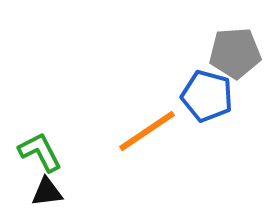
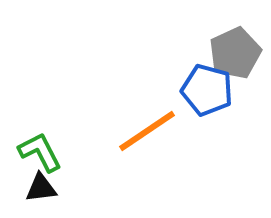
gray pentagon: rotated 21 degrees counterclockwise
blue pentagon: moved 6 px up
black triangle: moved 6 px left, 4 px up
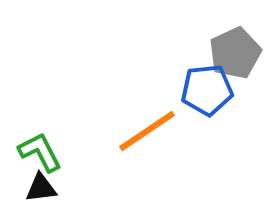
blue pentagon: rotated 21 degrees counterclockwise
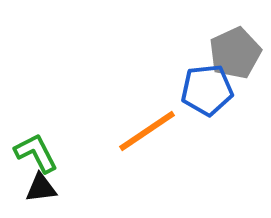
green L-shape: moved 4 px left, 1 px down
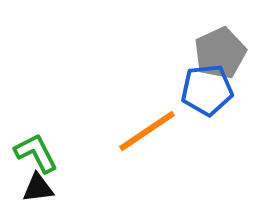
gray pentagon: moved 15 px left
black triangle: moved 3 px left
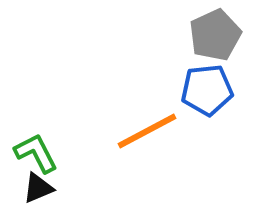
gray pentagon: moved 5 px left, 18 px up
orange line: rotated 6 degrees clockwise
black triangle: rotated 16 degrees counterclockwise
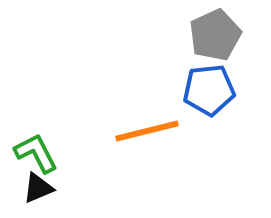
blue pentagon: moved 2 px right
orange line: rotated 14 degrees clockwise
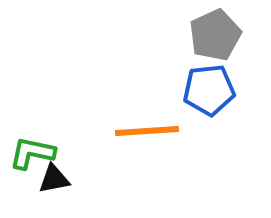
orange line: rotated 10 degrees clockwise
green L-shape: moved 4 px left; rotated 51 degrees counterclockwise
black triangle: moved 16 px right, 9 px up; rotated 12 degrees clockwise
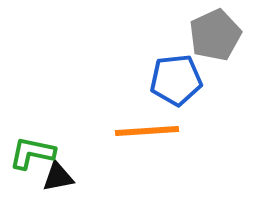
blue pentagon: moved 33 px left, 10 px up
black triangle: moved 4 px right, 2 px up
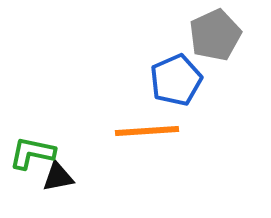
blue pentagon: rotated 18 degrees counterclockwise
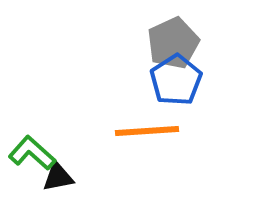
gray pentagon: moved 42 px left, 8 px down
blue pentagon: rotated 9 degrees counterclockwise
green L-shape: rotated 30 degrees clockwise
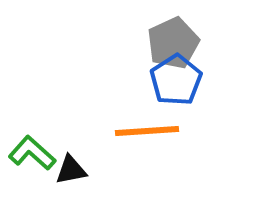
black triangle: moved 13 px right, 7 px up
